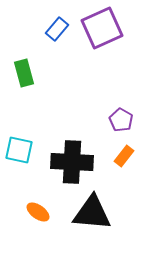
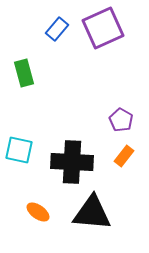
purple square: moved 1 px right
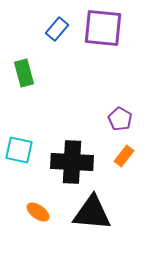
purple square: rotated 30 degrees clockwise
purple pentagon: moved 1 px left, 1 px up
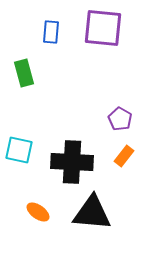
blue rectangle: moved 6 px left, 3 px down; rotated 35 degrees counterclockwise
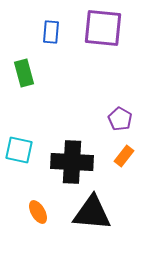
orange ellipse: rotated 25 degrees clockwise
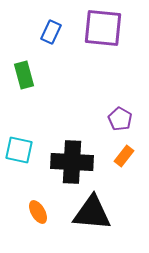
blue rectangle: rotated 20 degrees clockwise
green rectangle: moved 2 px down
